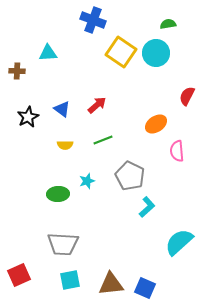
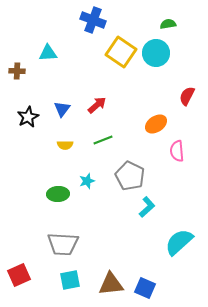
blue triangle: rotated 30 degrees clockwise
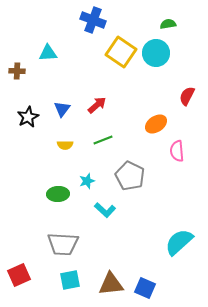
cyan L-shape: moved 42 px left, 3 px down; rotated 85 degrees clockwise
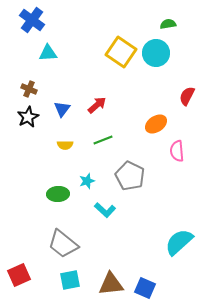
blue cross: moved 61 px left; rotated 15 degrees clockwise
brown cross: moved 12 px right, 18 px down; rotated 21 degrees clockwise
gray trapezoid: rotated 36 degrees clockwise
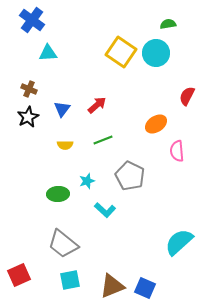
brown triangle: moved 1 px right, 2 px down; rotated 16 degrees counterclockwise
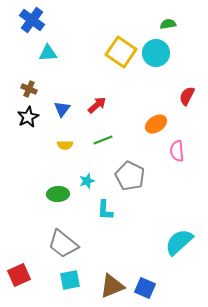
cyan L-shape: rotated 50 degrees clockwise
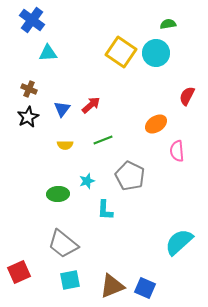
red arrow: moved 6 px left
red square: moved 3 px up
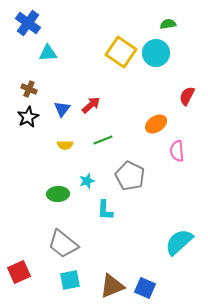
blue cross: moved 4 px left, 3 px down
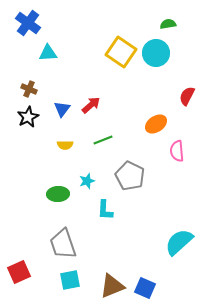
gray trapezoid: rotated 32 degrees clockwise
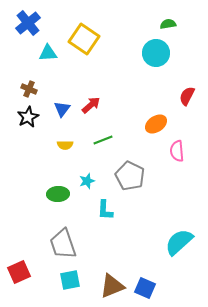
blue cross: rotated 15 degrees clockwise
yellow square: moved 37 px left, 13 px up
